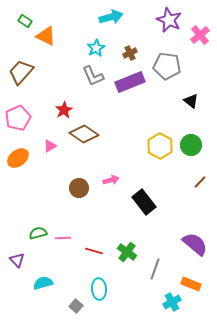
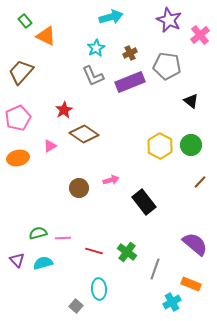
green rectangle: rotated 16 degrees clockwise
orange ellipse: rotated 25 degrees clockwise
cyan semicircle: moved 20 px up
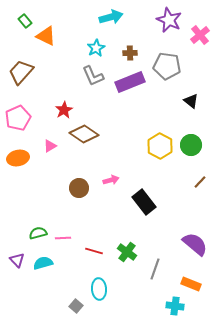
brown cross: rotated 24 degrees clockwise
cyan cross: moved 3 px right, 4 px down; rotated 36 degrees clockwise
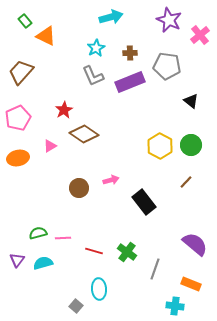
brown line: moved 14 px left
purple triangle: rotated 21 degrees clockwise
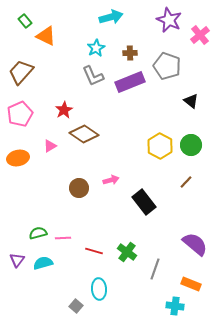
gray pentagon: rotated 12 degrees clockwise
pink pentagon: moved 2 px right, 4 px up
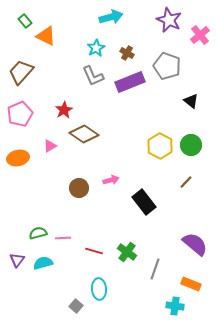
brown cross: moved 3 px left; rotated 32 degrees clockwise
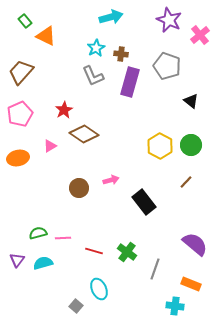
brown cross: moved 6 px left, 1 px down; rotated 24 degrees counterclockwise
purple rectangle: rotated 52 degrees counterclockwise
cyan ellipse: rotated 20 degrees counterclockwise
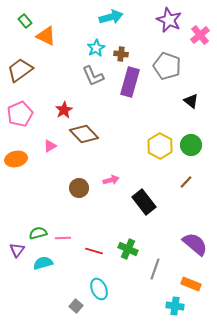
brown trapezoid: moved 1 px left, 2 px up; rotated 12 degrees clockwise
brown diamond: rotated 12 degrees clockwise
orange ellipse: moved 2 px left, 1 px down
green cross: moved 1 px right, 3 px up; rotated 12 degrees counterclockwise
purple triangle: moved 10 px up
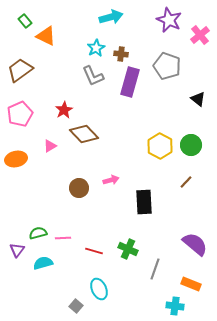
black triangle: moved 7 px right, 2 px up
black rectangle: rotated 35 degrees clockwise
